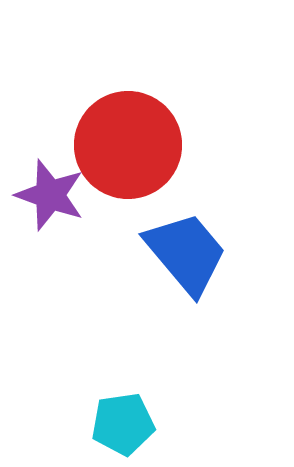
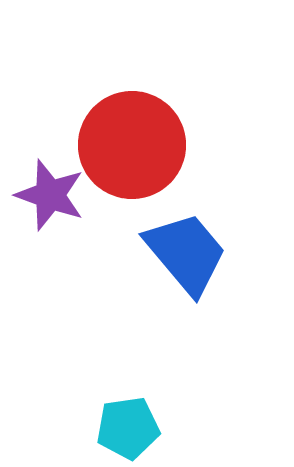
red circle: moved 4 px right
cyan pentagon: moved 5 px right, 4 px down
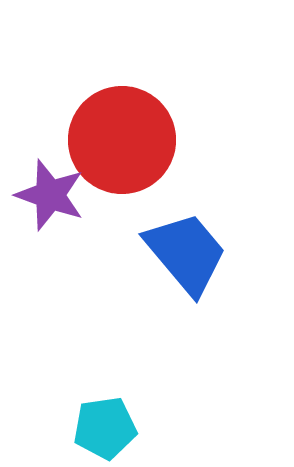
red circle: moved 10 px left, 5 px up
cyan pentagon: moved 23 px left
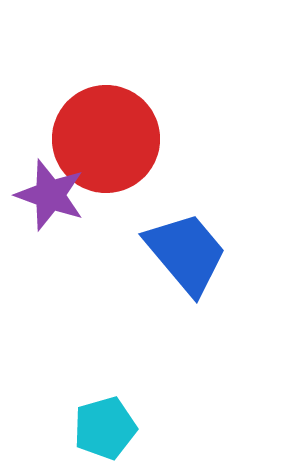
red circle: moved 16 px left, 1 px up
cyan pentagon: rotated 8 degrees counterclockwise
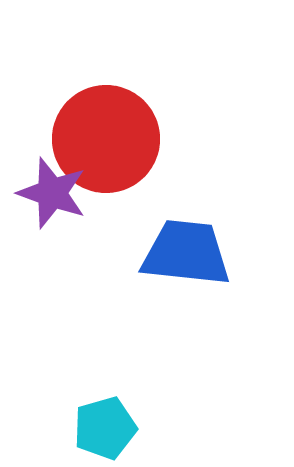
purple star: moved 2 px right, 2 px up
blue trapezoid: rotated 44 degrees counterclockwise
